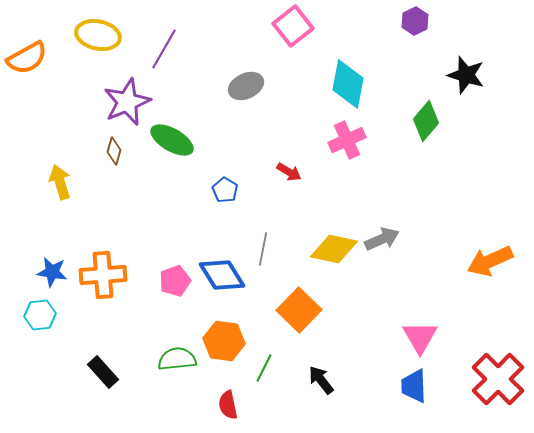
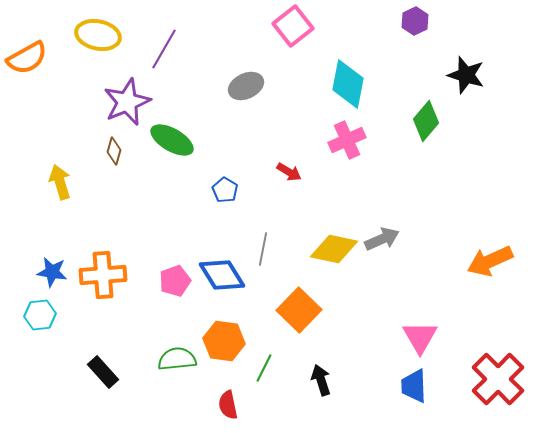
black arrow: rotated 20 degrees clockwise
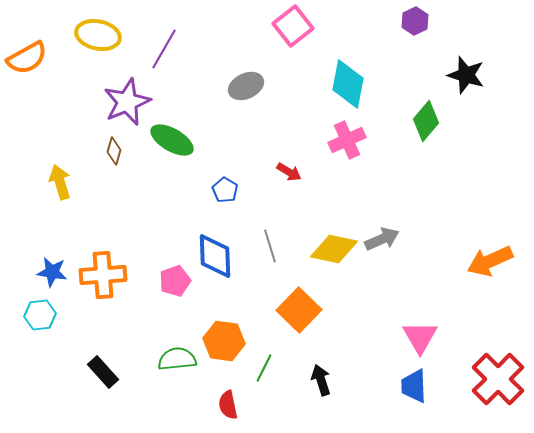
gray line: moved 7 px right, 3 px up; rotated 28 degrees counterclockwise
blue diamond: moved 7 px left, 19 px up; rotated 30 degrees clockwise
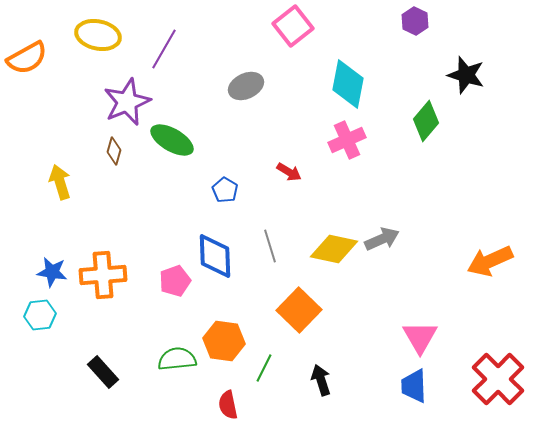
purple hexagon: rotated 8 degrees counterclockwise
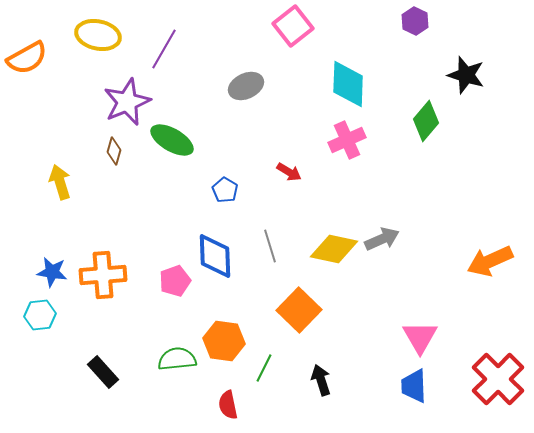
cyan diamond: rotated 9 degrees counterclockwise
